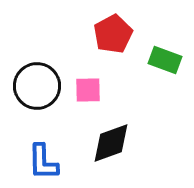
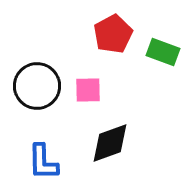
green rectangle: moved 2 px left, 8 px up
black diamond: moved 1 px left
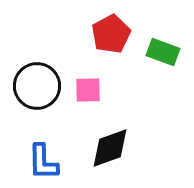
red pentagon: moved 2 px left
black diamond: moved 5 px down
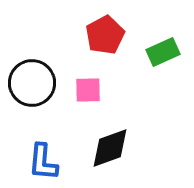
red pentagon: moved 6 px left, 1 px down
green rectangle: rotated 44 degrees counterclockwise
black circle: moved 5 px left, 3 px up
blue L-shape: rotated 6 degrees clockwise
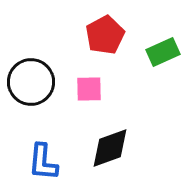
black circle: moved 1 px left, 1 px up
pink square: moved 1 px right, 1 px up
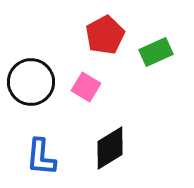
green rectangle: moved 7 px left
pink square: moved 3 px left, 2 px up; rotated 32 degrees clockwise
black diamond: rotated 12 degrees counterclockwise
blue L-shape: moved 2 px left, 5 px up
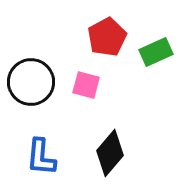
red pentagon: moved 2 px right, 2 px down
pink square: moved 2 px up; rotated 16 degrees counterclockwise
black diamond: moved 5 px down; rotated 18 degrees counterclockwise
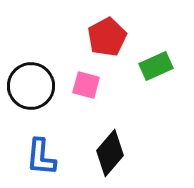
green rectangle: moved 14 px down
black circle: moved 4 px down
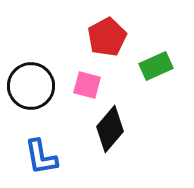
pink square: moved 1 px right
black diamond: moved 24 px up
blue L-shape: rotated 15 degrees counterclockwise
